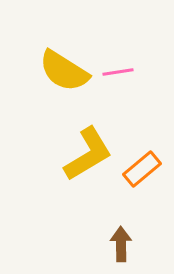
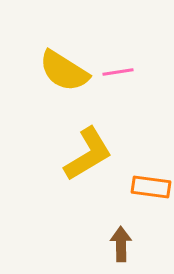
orange rectangle: moved 9 px right, 18 px down; rotated 48 degrees clockwise
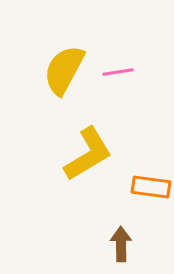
yellow semicircle: moved 1 px up; rotated 86 degrees clockwise
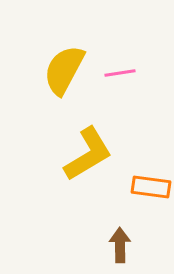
pink line: moved 2 px right, 1 px down
brown arrow: moved 1 px left, 1 px down
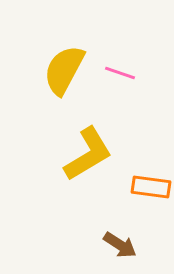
pink line: rotated 28 degrees clockwise
brown arrow: rotated 124 degrees clockwise
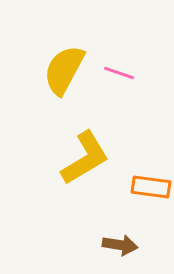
pink line: moved 1 px left
yellow L-shape: moved 3 px left, 4 px down
brown arrow: rotated 24 degrees counterclockwise
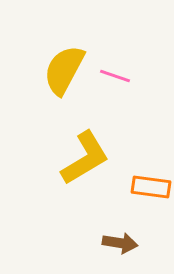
pink line: moved 4 px left, 3 px down
brown arrow: moved 2 px up
